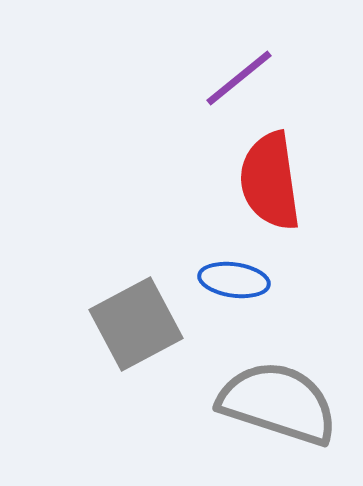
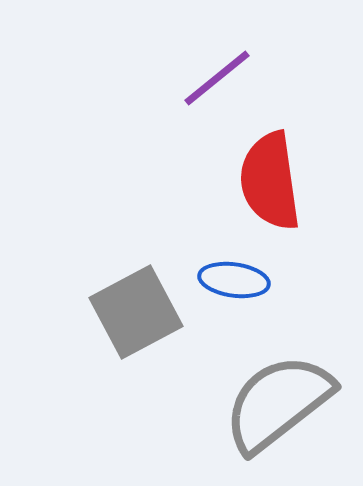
purple line: moved 22 px left
gray square: moved 12 px up
gray semicircle: rotated 56 degrees counterclockwise
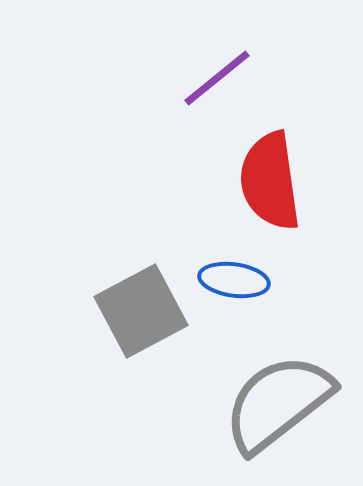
gray square: moved 5 px right, 1 px up
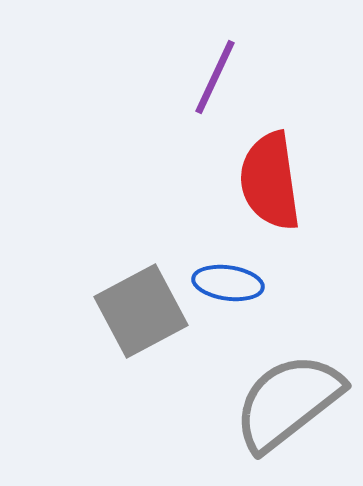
purple line: moved 2 px left, 1 px up; rotated 26 degrees counterclockwise
blue ellipse: moved 6 px left, 3 px down
gray semicircle: moved 10 px right, 1 px up
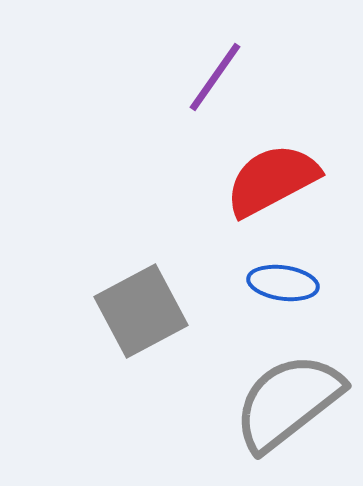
purple line: rotated 10 degrees clockwise
red semicircle: moved 2 px right, 1 px up; rotated 70 degrees clockwise
blue ellipse: moved 55 px right
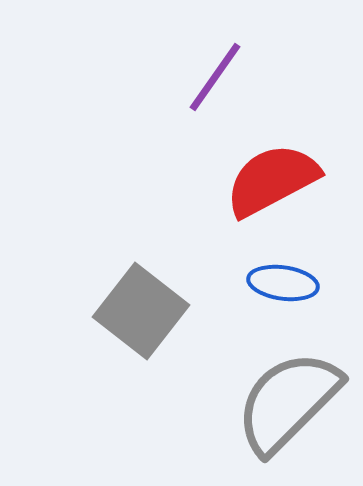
gray square: rotated 24 degrees counterclockwise
gray semicircle: rotated 7 degrees counterclockwise
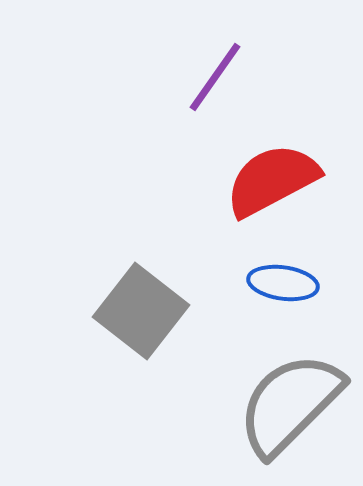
gray semicircle: moved 2 px right, 2 px down
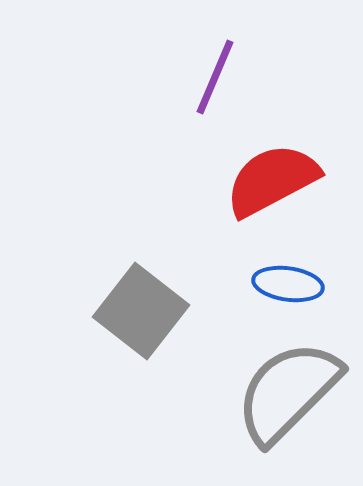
purple line: rotated 12 degrees counterclockwise
blue ellipse: moved 5 px right, 1 px down
gray semicircle: moved 2 px left, 12 px up
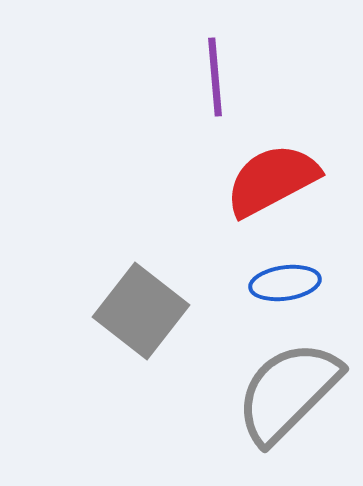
purple line: rotated 28 degrees counterclockwise
blue ellipse: moved 3 px left, 1 px up; rotated 16 degrees counterclockwise
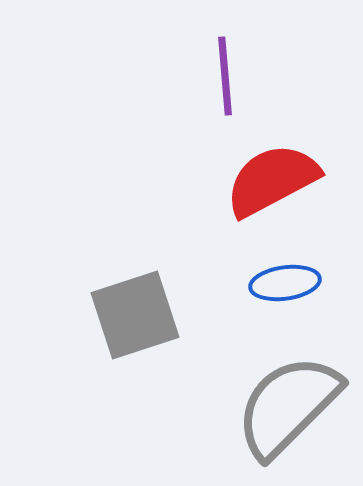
purple line: moved 10 px right, 1 px up
gray square: moved 6 px left, 4 px down; rotated 34 degrees clockwise
gray semicircle: moved 14 px down
